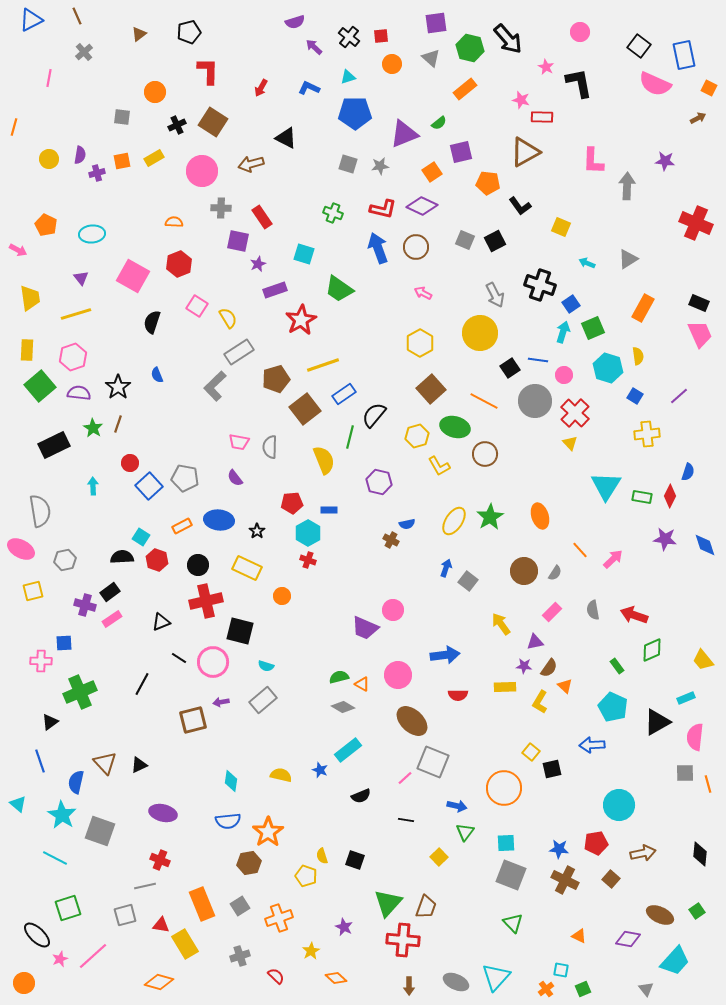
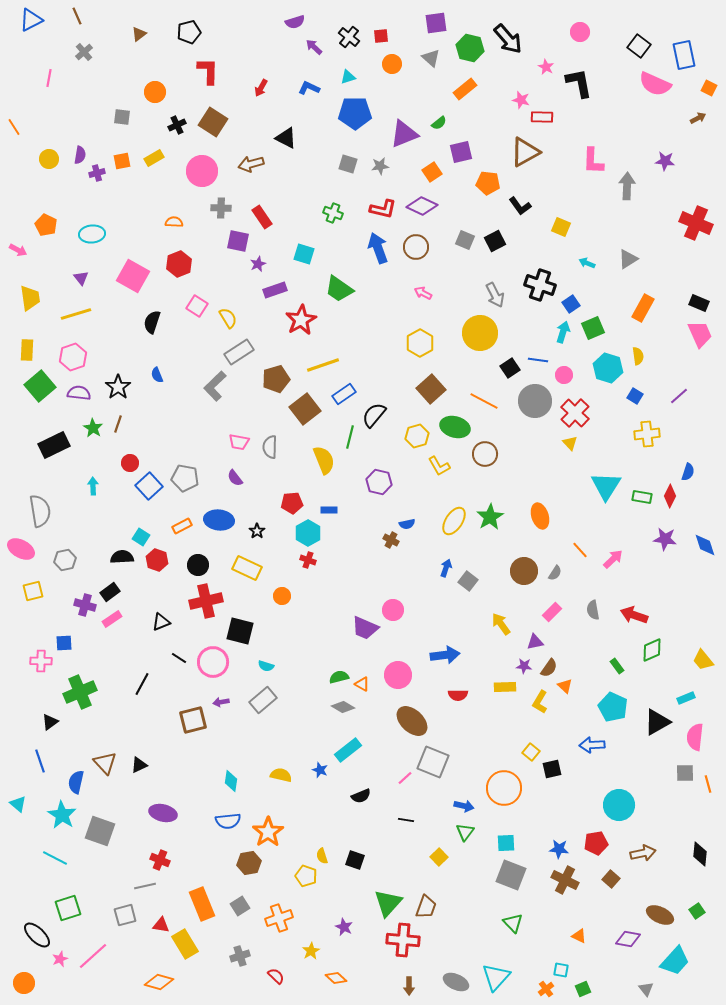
orange line at (14, 127): rotated 48 degrees counterclockwise
blue arrow at (457, 806): moved 7 px right
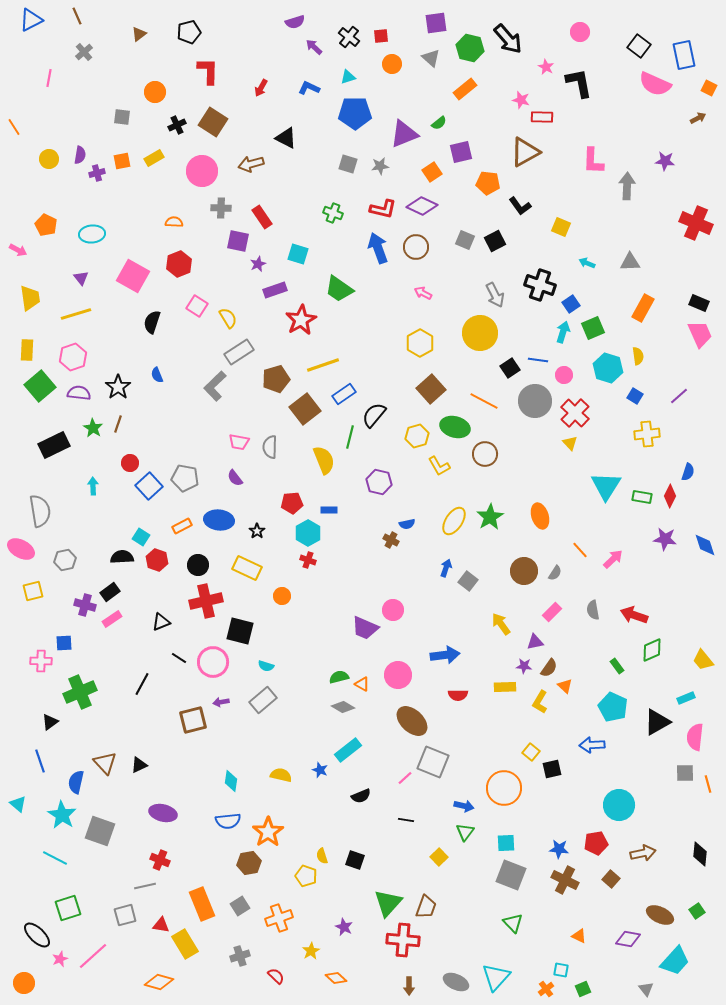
cyan square at (304, 254): moved 6 px left
gray triangle at (628, 259): moved 2 px right, 3 px down; rotated 30 degrees clockwise
